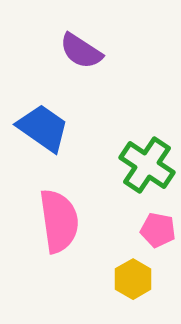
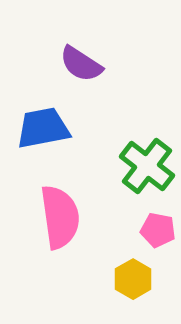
purple semicircle: moved 13 px down
blue trapezoid: rotated 46 degrees counterclockwise
green cross: moved 1 px down; rotated 4 degrees clockwise
pink semicircle: moved 1 px right, 4 px up
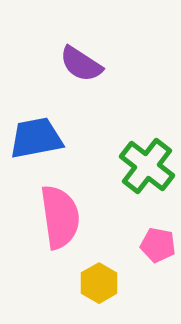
blue trapezoid: moved 7 px left, 10 px down
pink pentagon: moved 15 px down
yellow hexagon: moved 34 px left, 4 px down
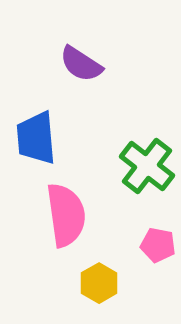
blue trapezoid: rotated 84 degrees counterclockwise
pink semicircle: moved 6 px right, 2 px up
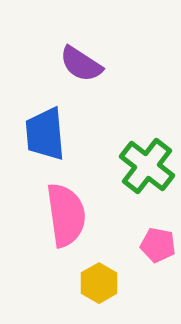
blue trapezoid: moved 9 px right, 4 px up
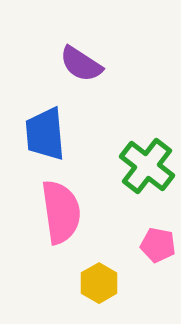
pink semicircle: moved 5 px left, 3 px up
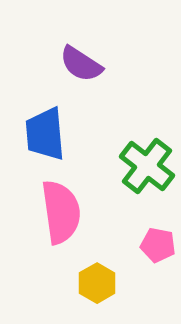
yellow hexagon: moved 2 px left
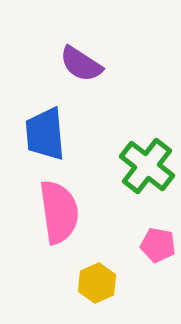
pink semicircle: moved 2 px left
yellow hexagon: rotated 6 degrees clockwise
